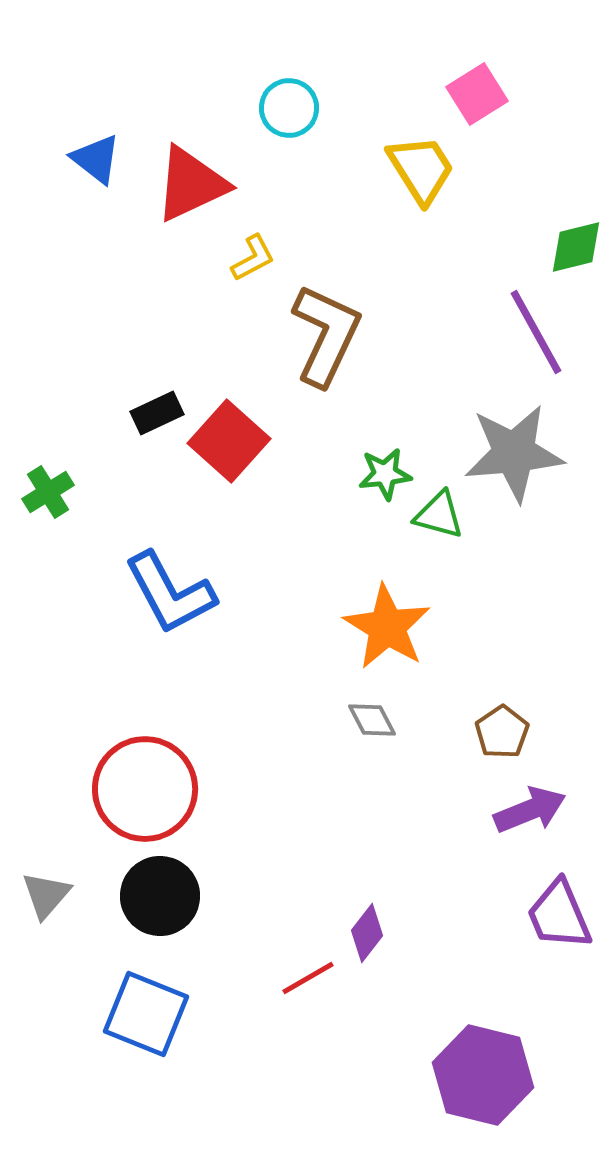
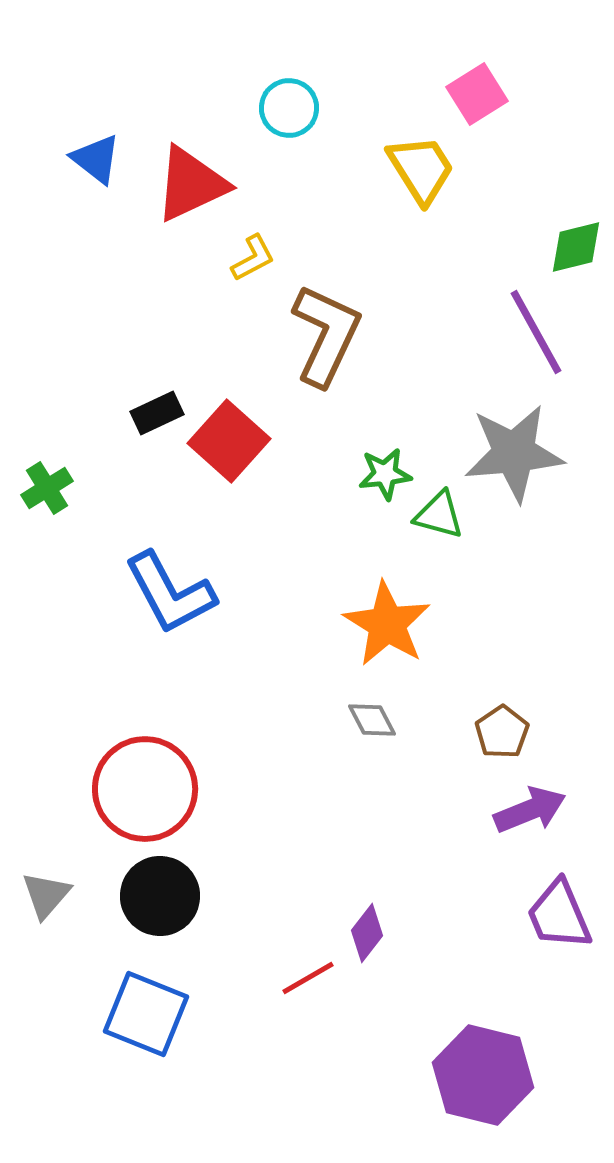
green cross: moved 1 px left, 4 px up
orange star: moved 3 px up
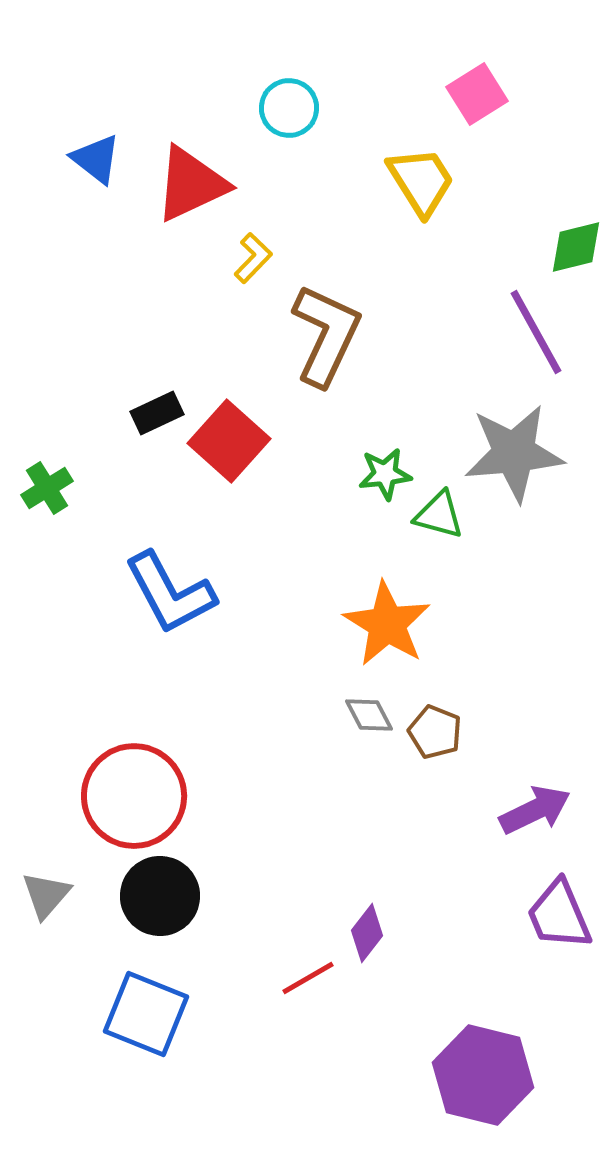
yellow trapezoid: moved 12 px down
yellow L-shape: rotated 18 degrees counterclockwise
gray diamond: moved 3 px left, 5 px up
brown pentagon: moved 67 px left; rotated 16 degrees counterclockwise
red circle: moved 11 px left, 7 px down
purple arrow: moved 5 px right; rotated 4 degrees counterclockwise
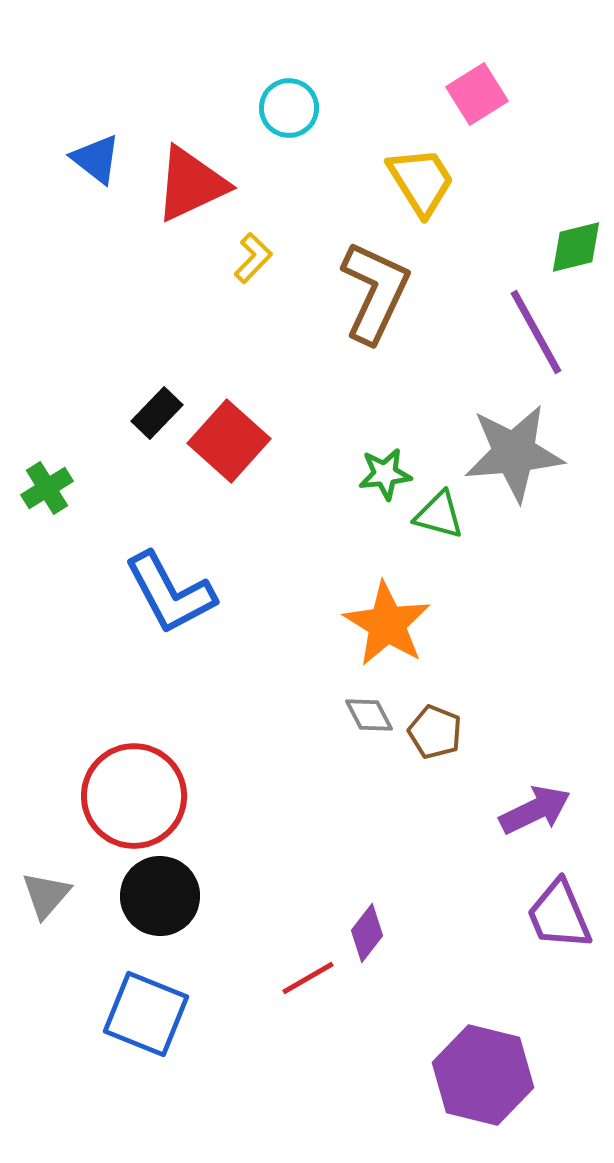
brown L-shape: moved 49 px right, 43 px up
black rectangle: rotated 21 degrees counterclockwise
